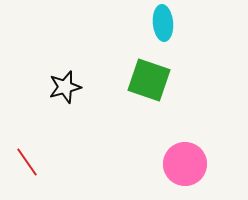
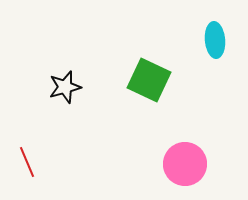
cyan ellipse: moved 52 px right, 17 px down
green square: rotated 6 degrees clockwise
red line: rotated 12 degrees clockwise
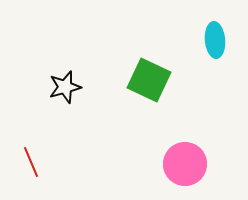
red line: moved 4 px right
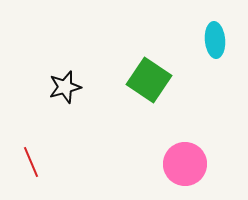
green square: rotated 9 degrees clockwise
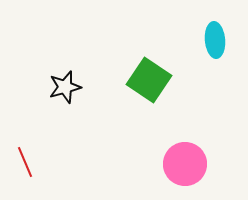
red line: moved 6 px left
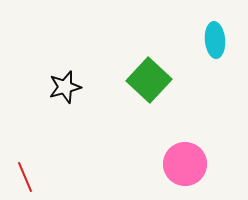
green square: rotated 9 degrees clockwise
red line: moved 15 px down
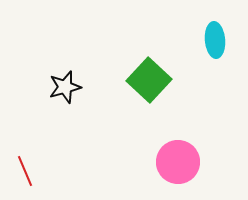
pink circle: moved 7 px left, 2 px up
red line: moved 6 px up
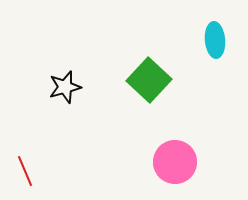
pink circle: moved 3 px left
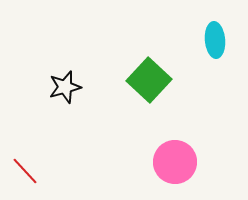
red line: rotated 20 degrees counterclockwise
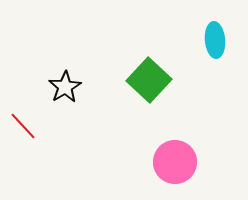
black star: rotated 16 degrees counterclockwise
red line: moved 2 px left, 45 px up
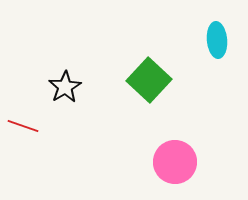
cyan ellipse: moved 2 px right
red line: rotated 28 degrees counterclockwise
